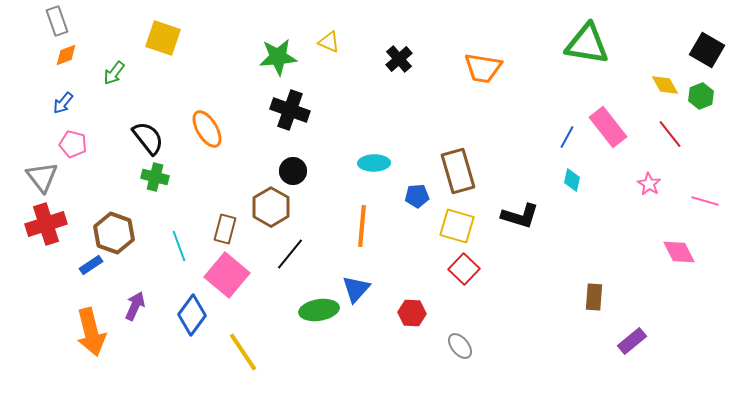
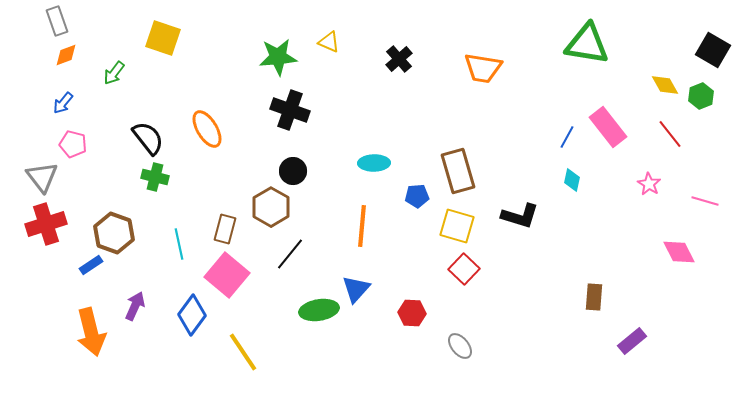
black square at (707, 50): moved 6 px right
cyan line at (179, 246): moved 2 px up; rotated 8 degrees clockwise
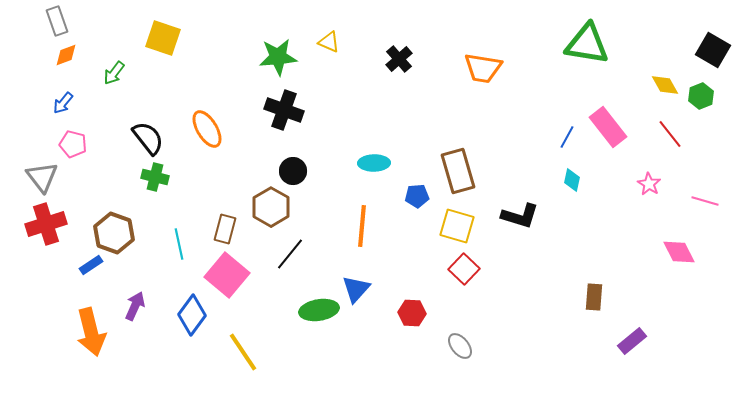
black cross at (290, 110): moved 6 px left
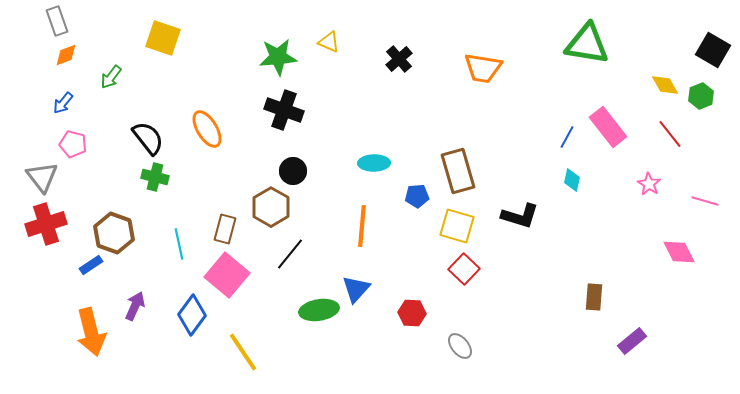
green arrow at (114, 73): moved 3 px left, 4 px down
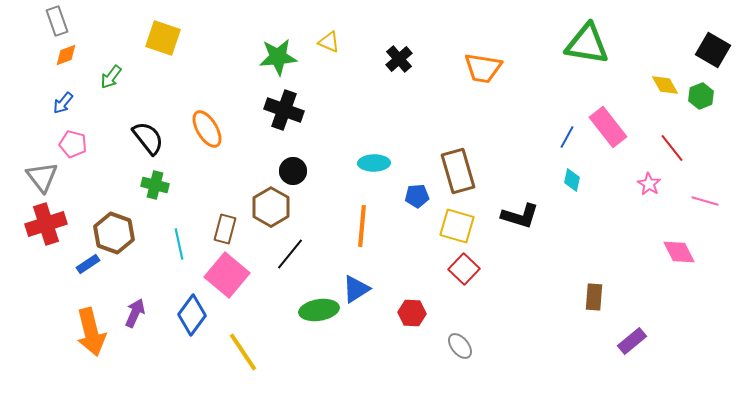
red line at (670, 134): moved 2 px right, 14 px down
green cross at (155, 177): moved 8 px down
blue rectangle at (91, 265): moved 3 px left, 1 px up
blue triangle at (356, 289): rotated 16 degrees clockwise
purple arrow at (135, 306): moved 7 px down
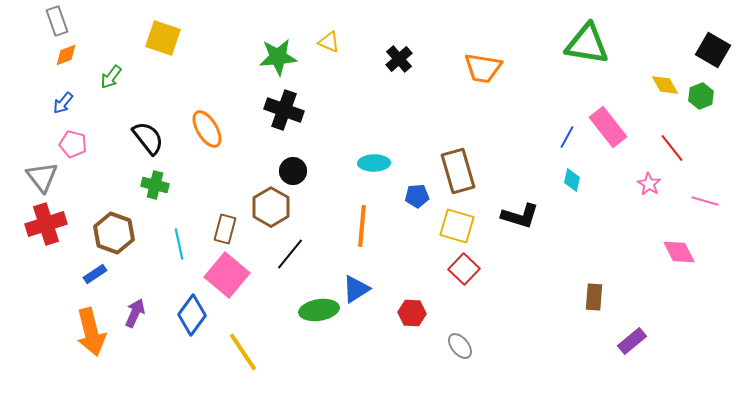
blue rectangle at (88, 264): moved 7 px right, 10 px down
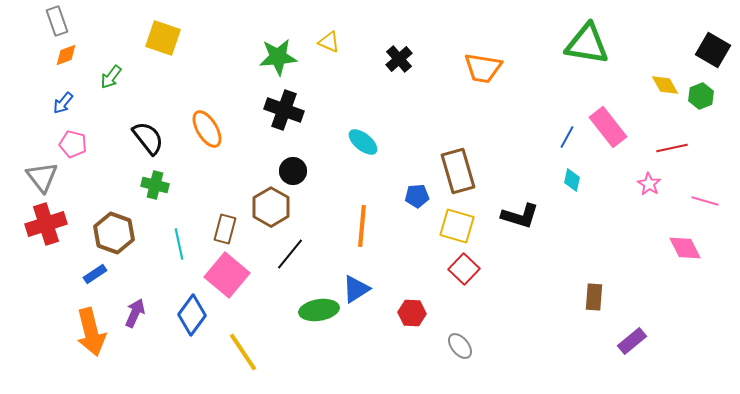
red line at (672, 148): rotated 64 degrees counterclockwise
cyan ellipse at (374, 163): moved 11 px left, 21 px up; rotated 40 degrees clockwise
pink diamond at (679, 252): moved 6 px right, 4 px up
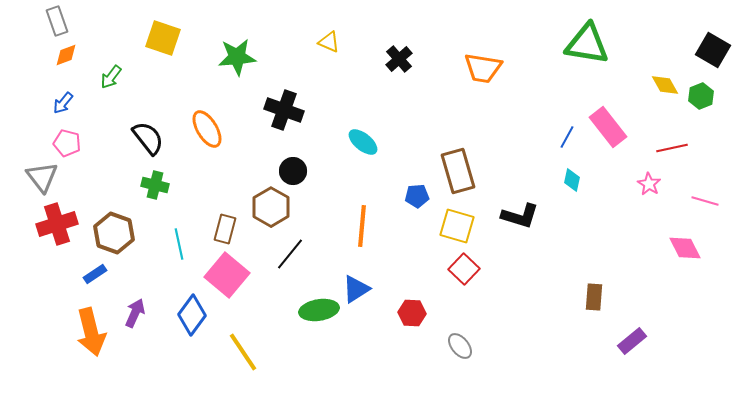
green star at (278, 57): moved 41 px left
pink pentagon at (73, 144): moved 6 px left, 1 px up
red cross at (46, 224): moved 11 px right
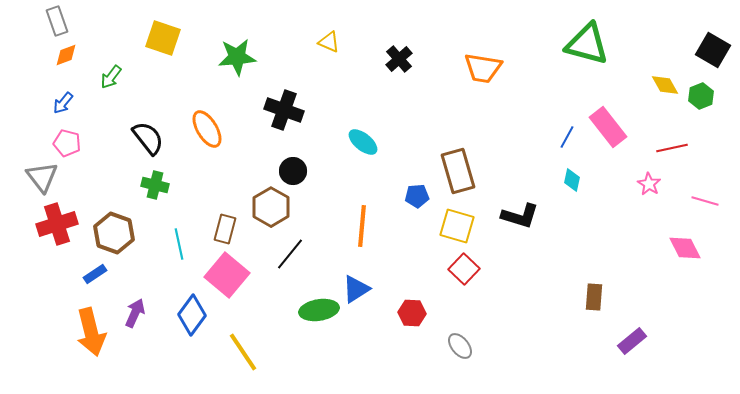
green triangle at (587, 44): rotated 6 degrees clockwise
